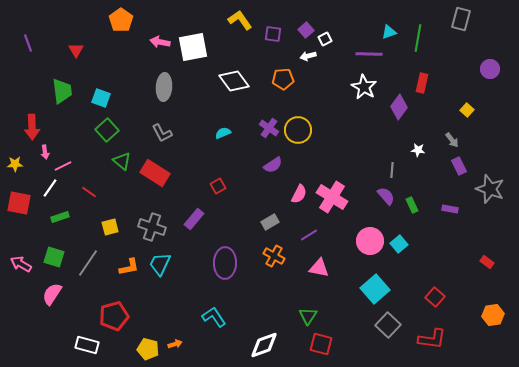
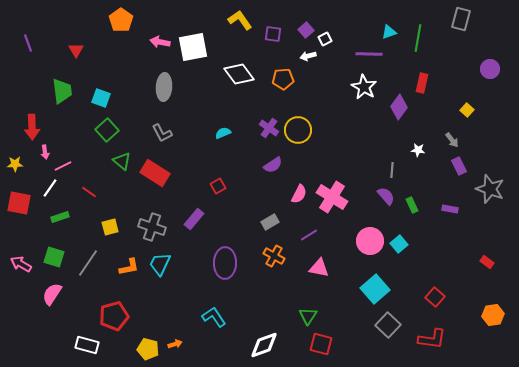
white diamond at (234, 81): moved 5 px right, 7 px up
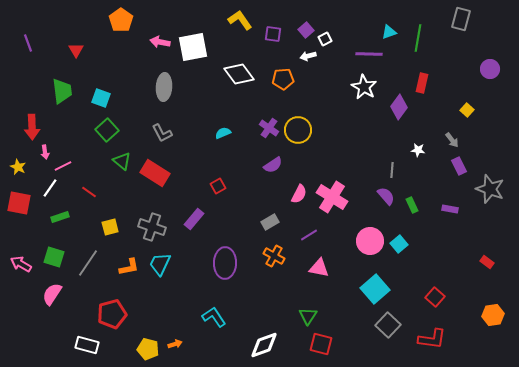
yellow star at (15, 164): moved 3 px right, 3 px down; rotated 28 degrees clockwise
red pentagon at (114, 316): moved 2 px left, 2 px up
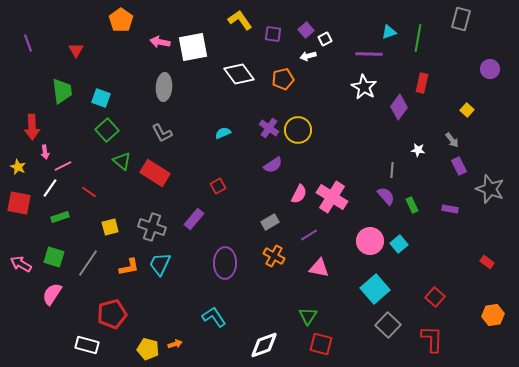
orange pentagon at (283, 79): rotated 10 degrees counterclockwise
red L-shape at (432, 339): rotated 96 degrees counterclockwise
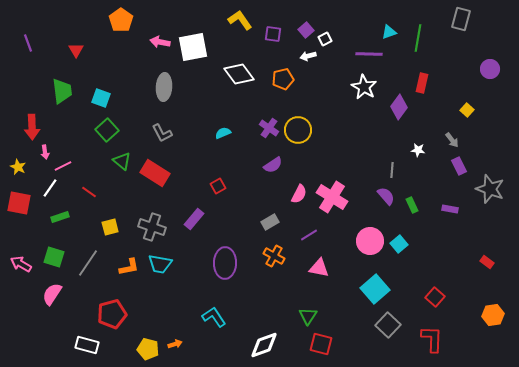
cyan trapezoid at (160, 264): rotated 105 degrees counterclockwise
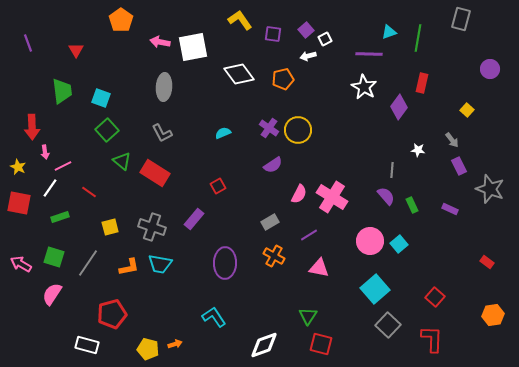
purple rectangle at (450, 209): rotated 14 degrees clockwise
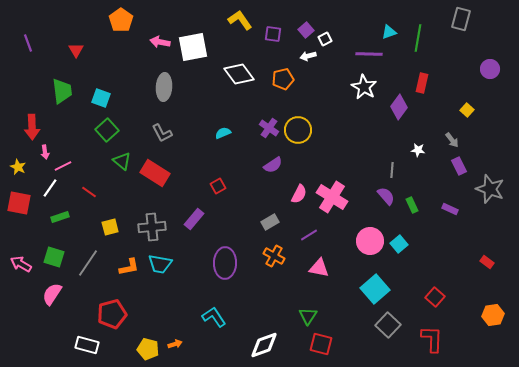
gray cross at (152, 227): rotated 24 degrees counterclockwise
